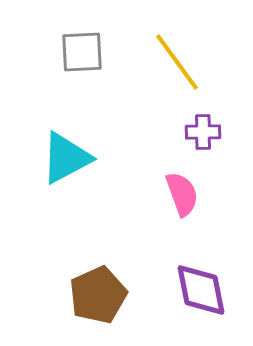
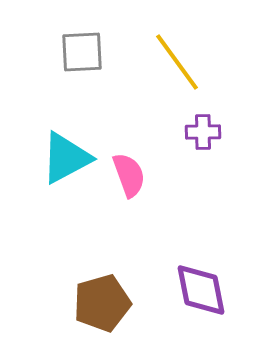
pink semicircle: moved 53 px left, 19 px up
brown pentagon: moved 4 px right, 8 px down; rotated 8 degrees clockwise
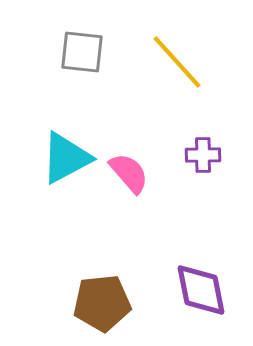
gray square: rotated 9 degrees clockwise
yellow line: rotated 6 degrees counterclockwise
purple cross: moved 23 px down
pink semicircle: moved 2 px up; rotated 21 degrees counterclockwise
brown pentagon: rotated 10 degrees clockwise
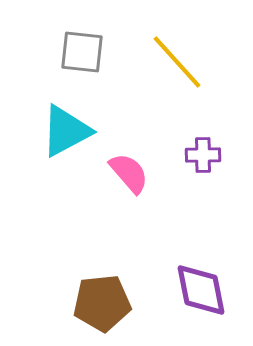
cyan triangle: moved 27 px up
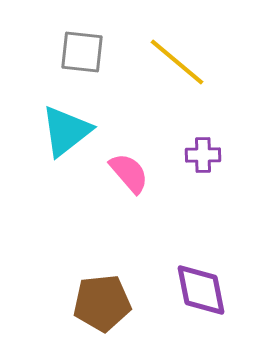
yellow line: rotated 8 degrees counterclockwise
cyan triangle: rotated 10 degrees counterclockwise
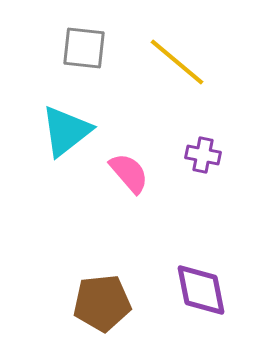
gray square: moved 2 px right, 4 px up
purple cross: rotated 12 degrees clockwise
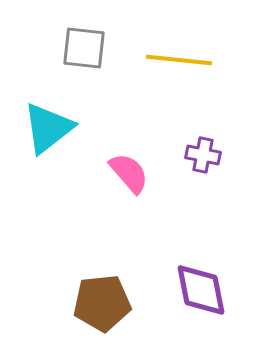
yellow line: moved 2 px right, 2 px up; rotated 34 degrees counterclockwise
cyan triangle: moved 18 px left, 3 px up
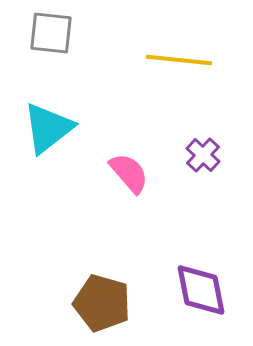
gray square: moved 33 px left, 15 px up
purple cross: rotated 32 degrees clockwise
brown pentagon: rotated 22 degrees clockwise
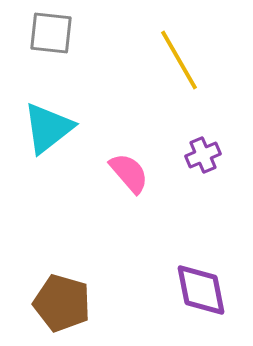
yellow line: rotated 54 degrees clockwise
purple cross: rotated 24 degrees clockwise
brown pentagon: moved 40 px left
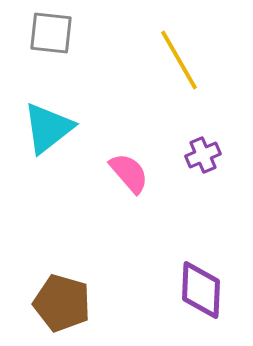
purple diamond: rotated 14 degrees clockwise
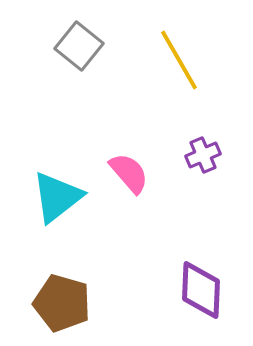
gray square: moved 28 px right, 13 px down; rotated 33 degrees clockwise
cyan triangle: moved 9 px right, 69 px down
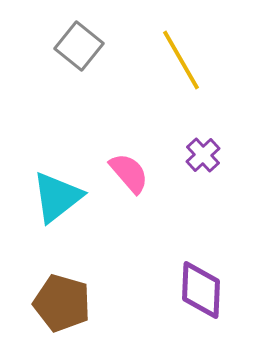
yellow line: moved 2 px right
purple cross: rotated 20 degrees counterclockwise
